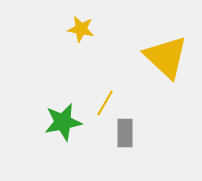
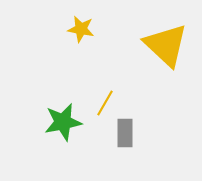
yellow triangle: moved 12 px up
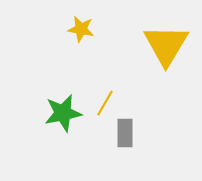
yellow triangle: rotated 18 degrees clockwise
green star: moved 9 px up
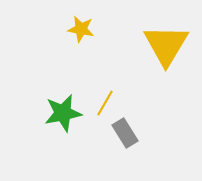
gray rectangle: rotated 32 degrees counterclockwise
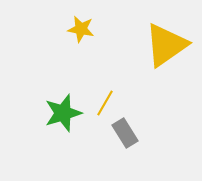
yellow triangle: rotated 24 degrees clockwise
green star: rotated 6 degrees counterclockwise
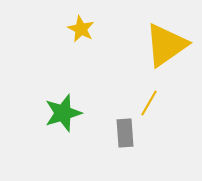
yellow star: rotated 16 degrees clockwise
yellow line: moved 44 px right
gray rectangle: rotated 28 degrees clockwise
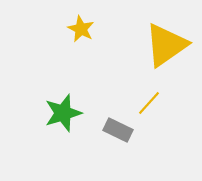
yellow line: rotated 12 degrees clockwise
gray rectangle: moved 7 px left, 3 px up; rotated 60 degrees counterclockwise
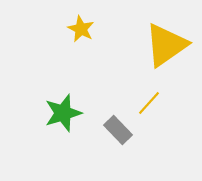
gray rectangle: rotated 20 degrees clockwise
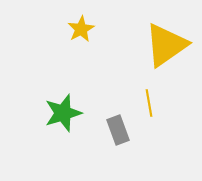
yellow star: rotated 16 degrees clockwise
yellow line: rotated 52 degrees counterclockwise
gray rectangle: rotated 24 degrees clockwise
